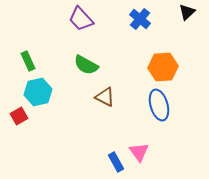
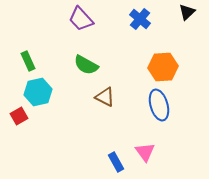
pink triangle: moved 6 px right
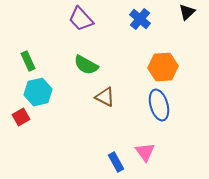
red square: moved 2 px right, 1 px down
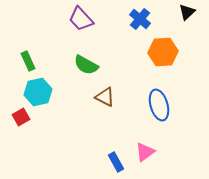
orange hexagon: moved 15 px up
pink triangle: rotated 30 degrees clockwise
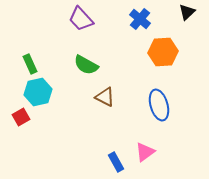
green rectangle: moved 2 px right, 3 px down
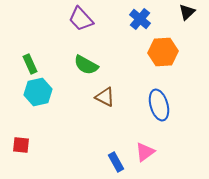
red square: moved 28 px down; rotated 36 degrees clockwise
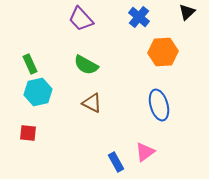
blue cross: moved 1 px left, 2 px up
brown triangle: moved 13 px left, 6 px down
red square: moved 7 px right, 12 px up
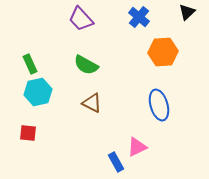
pink triangle: moved 8 px left, 5 px up; rotated 10 degrees clockwise
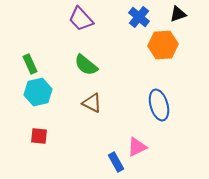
black triangle: moved 9 px left, 2 px down; rotated 24 degrees clockwise
orange hexagon: moved 7 px up
green semicircle: rotated 10 degrees clockwise
red square: moved 11 px right, 3 px down
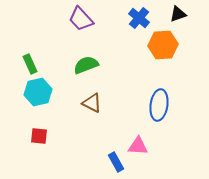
blue cross: moved 1 px down
green semicircle: rotated 120 degrees clockwise
blue ellipse: rotated 24 degrees clockwise
pink triangle: moved 1 px right, 1 px up; rotated 30 degrees clockwise
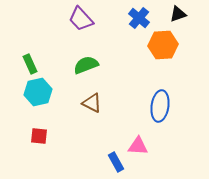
blue ellipse: moved 1 px right, 1 px down
